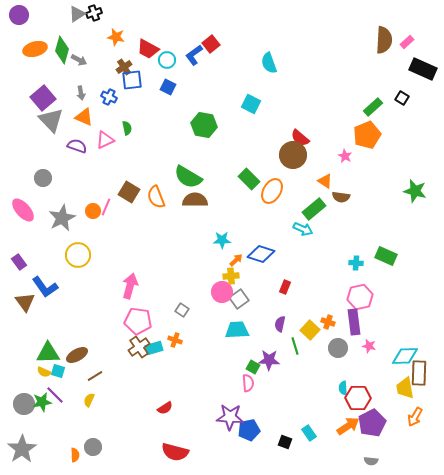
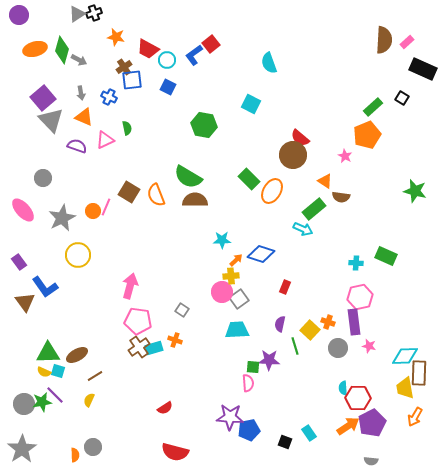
orange semicircle at (156, 197): moved 2 px up
green square at (253, 367): rotated 24 degrees counterclockwise
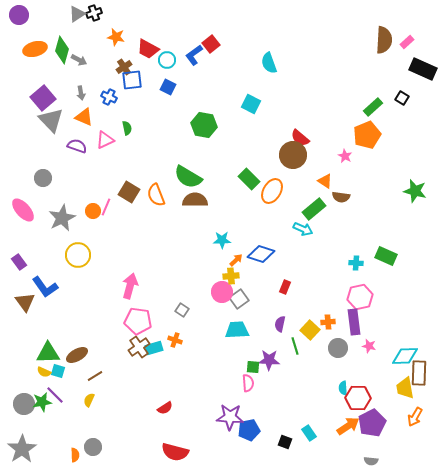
orange cross at (328, 322): rotated 24 degrees counterclockwise
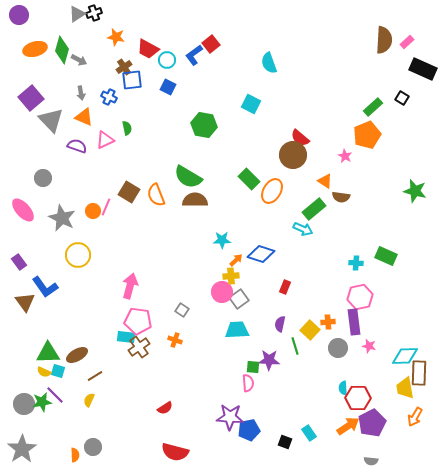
purple square at (43, 98): moved 12 px left
gray star at (62, 218): rotated 20 degrees counterclockwise
cyan rectangle at (154, 348): moved 28 px left, 11 px up; rotated 24 degrees clockwise
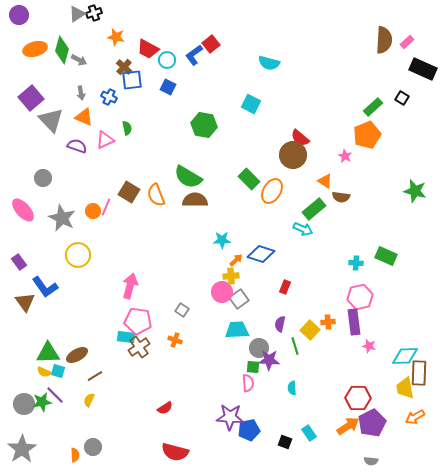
cyan semicircle at (269, 63): rotated 55 degrees counterclockwise
brown cross at (124, 67): rotated 14 degrees counterclockwise
gray circle at (338, 348): moved 79 px left
cyan semicircle at (343, 388): moved 51 px left
orange arrow at (415, 417): rotated 30 degrees clockwise
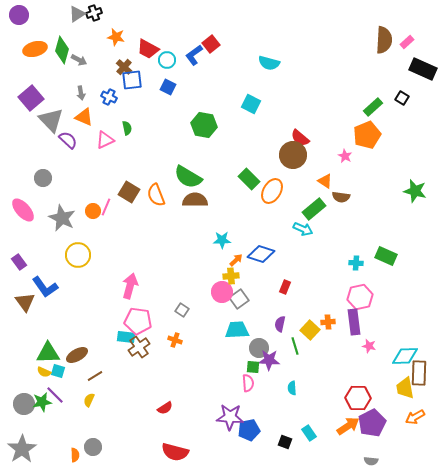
purple semicircle at (77, 146): moved 9 px left, 6 px up; rotated 24 degrees clockwise
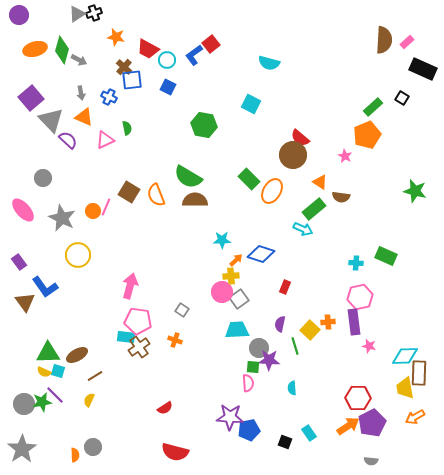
orange triangle at (325, 181): moved 5 px left, 1 px down
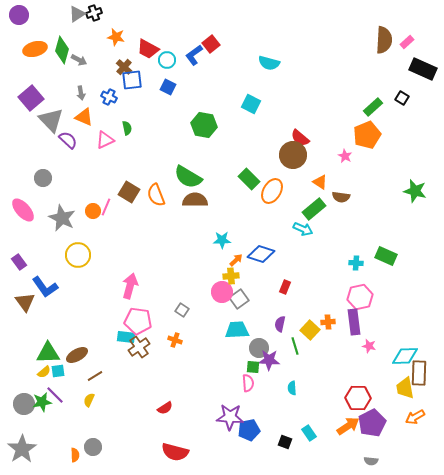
cyan square at (58, 371): rotated 24 degrees counterclockwise
yellow semicircle at (44, 372): rotated 64 degrees counterclockwise
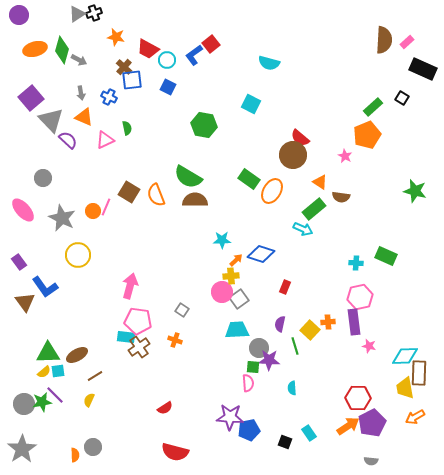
green rectangle at (249, 179): rotated 10 degrees counterclockwise
